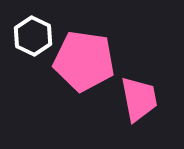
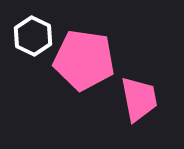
pink pentagon: moved 1 px up
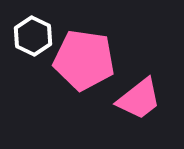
pink trapezoid: rotated 63 degrees clockwise
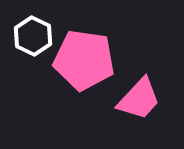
pink trapezoid: rotated 9 degrees counterclockwise
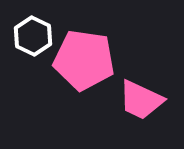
pink trapezoid: moved 2 px right, 1 px down; rotated 72 degrees clockwise
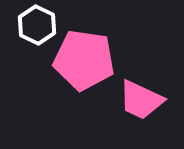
white hexagon: moved 4 px right, 11 px up
